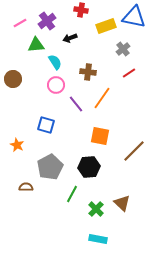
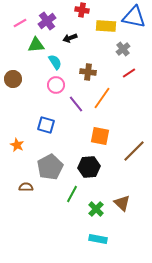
red cross: moved 1 px right
yellow rectangle: rotated 24 degrees clockwise
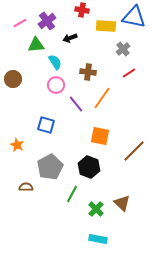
black hexagon: rotated 25 degrees clockwise
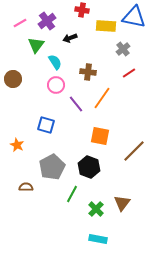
green triangle: rotated 48 degrees counterclockwise
gray pentagon: moved 2 px right
brown triangle: rotated 24 degrees clockwise
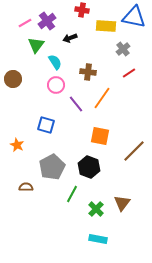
pink line: moved 5 px right
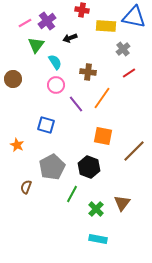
orange square: moved 3 px right
brown semicircle: rotated 72 degrees counterclockwise
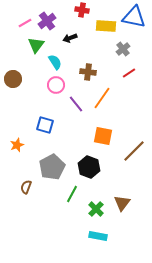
blue square: moved 1 px left
orange star: rotated 24 degrees clockwise
cyan rectangle: moved 3 px up
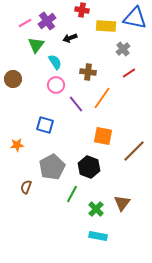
blue triangle: moved 1 px right, 1 px down
orange star: rotated 16 degrees clockwise
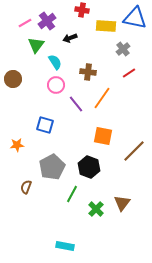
cyan rectangle: moved 33 px left, 10 px down
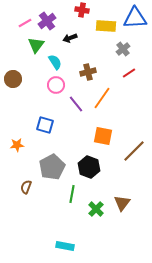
blue triangle: rotated 15 degrees counterclockwise
brown cross: rotated 21 degrees counterclockwise
green line: rotated 18 degrees counterclockwise
